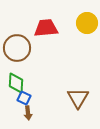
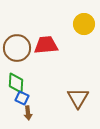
yellow circle: moved 3 px left, 1 px down
red trapezoid: moved 17 px down
blue square: moved 2 px left
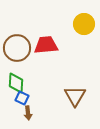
brown triangle: moved 3 px left, 2 px up
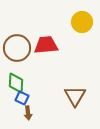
yellow circle: moved 2 px left, 2 px up
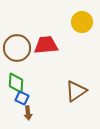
brown triangle: moved 1 px right, 5 px up; rotated 25 degrees clockwise
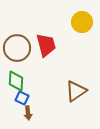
red trapezoid: rotated 80 degrees clockwise
green diamond: moved 2 px up
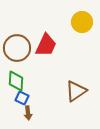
red trapezoid: rotated 40 degrees clockwise
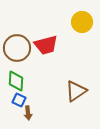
red trapezoid: rotated 50 degrees clockwise
blue square: moved 3 px left, 2 px down
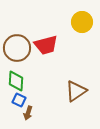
brown arrow: rotated 24 degrees clockwise
